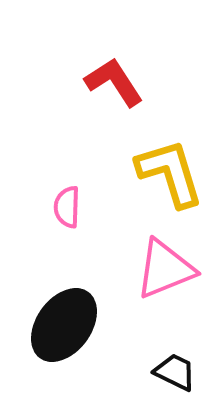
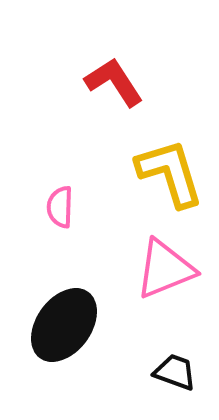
pink semicircle: moved 7 px left
black trapezoid: rotated 6 degrees counterclockwise
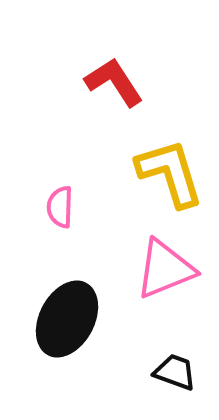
black ellipse: moved 3 px right, 6 px up; rotated 8 degrees counterclockwise
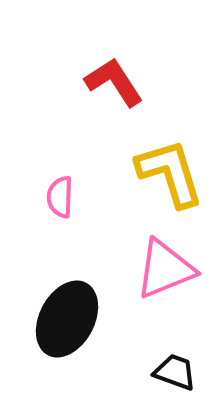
pink semicircle: moved 10 px up
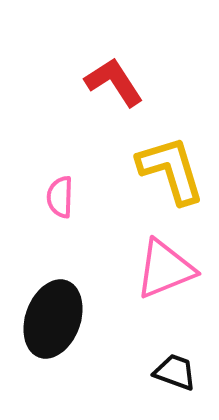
yellow L-shape: moved 1 px right, 3 px up
black ellipse: moved 14 px left; rotated 8 degrees counterclockwise
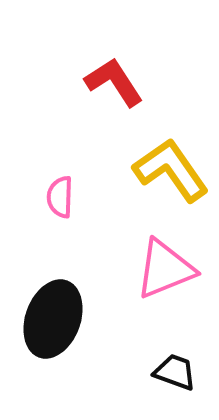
yellow L-shape: rotated 18 degrees counterclockwise
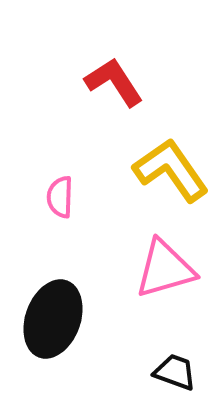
pink triangle: rotated 6 degrees clockwise
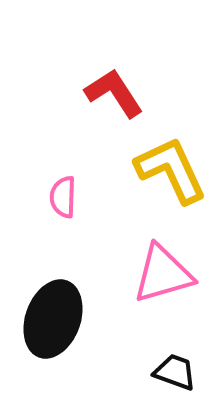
red L-shape: moved 11 px down
yellow L-shape: rotated 10 degrees clockwise
pink semicircle: moved 3 px right
pink triangle: moved 2 px left, 5 px down
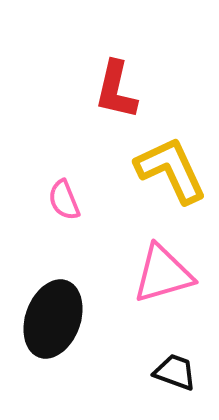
red L-shape: moved 2 px right, 3 px up; rotated 134 degrees counterclockwise
pink semicircle: moved 1 px right, 3 px down; rotated 24 degrees counterclockwise
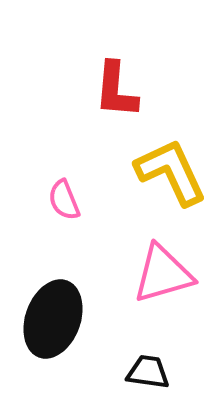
red L-shape: rotated 8 degrees counterclockwise
yellow L-shape: moved 2 px down
black trapezoid: moved 27 px left; rotated 12 degrees counterclockwise
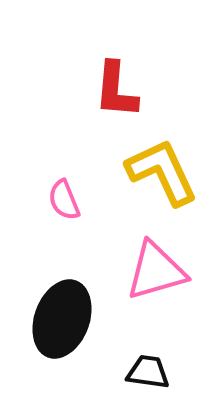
yellow L-shape: moved 9 px left
pink triangle: moved 7 px left, 3 px up
black ellipse: moved 9 px right
